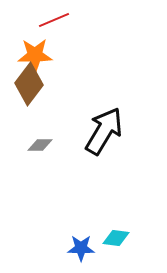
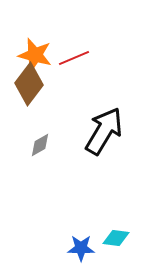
red line: moved 20 px right, 38 px down
orange star: rotated 16 degrees clockwise
gray diamond: rotated 30 degrees counterclockwise
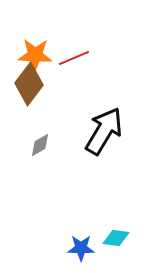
orange star: rotated 12 degrees counterclockwise
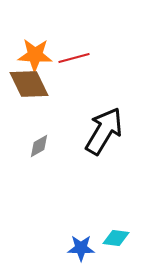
red line: rotated 8 degrees clockwise
brown diamond: rotated 63 degrees counterclockwise
gray diamond: moved 1 px left, 1 px down
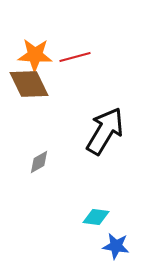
red line: moved 1 px right, 1 px up
black arrow: moved 1 px right
gray diamond: moved 16 px down
cyan diamond: moved 20 px left, 21 px up
blue star: moved 35 px right, 2 px up; rotated 8 degrees clockwise
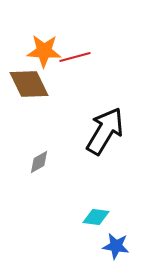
orange star: moved 9 px right, 4 px up
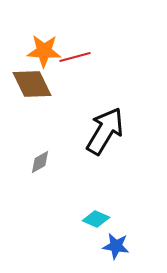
brown diamond: moved 3 px right
gray diamond: moved 1 px right
cyan diamond: moved 2 px down; rotated 16 degrees clockwise
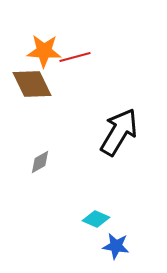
black arrow: moved 14 px right, 1 px down
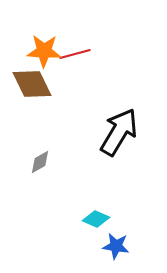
red line: moved 3 px up
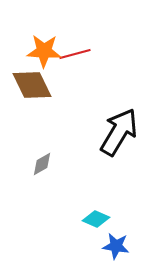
brown diamond: moved 1 px down
gray diamond: moved 2 px right, 2 px down
